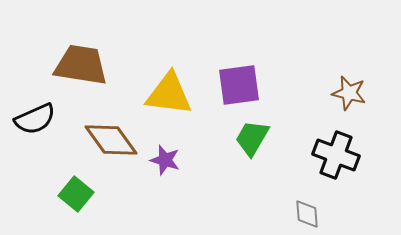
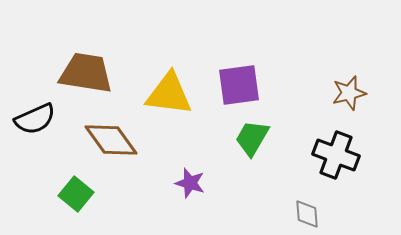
brown trapezoid: moved 5 px right, 8 px down
brown star: rotated 28 degrees counterclockwise
purple star: moved 25 px right, 23 px down
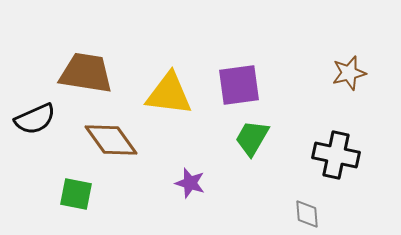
brown star: moved 20 px up
black cross: rotated 9 degrees counterclockwise
green square: rotated 28 degrees counterclockwise
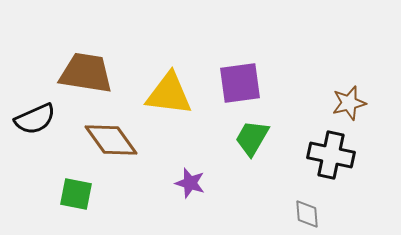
brown star: moved 30 px down
purple square: moved 1 px right, 2 px up
black cross: moved 5 px left
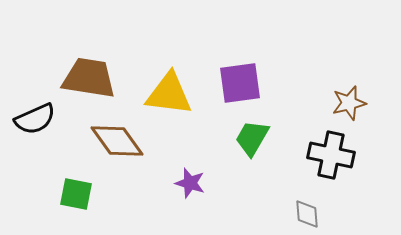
brown trapezoid: moved 3 px right, 5 px down
brown diamond: moved 6 px right, 1 px down
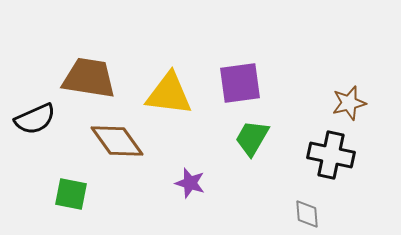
green square: moved 5 px left
